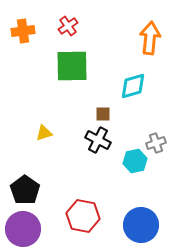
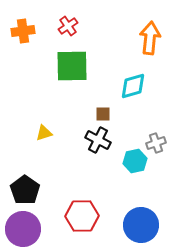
red hexagon: moved 1 px left; rotated 12 degrees counterclockwise
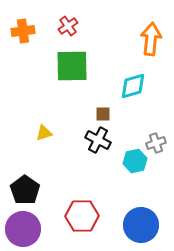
orange arrow: moved 1 px right, 1 px down
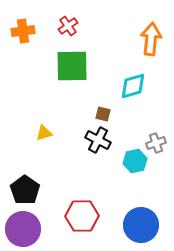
brown square: rotated 14 degrees clockwise
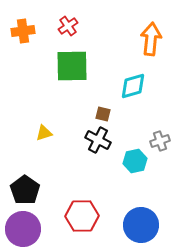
gray cross: moved 4 px right, 2 px up
